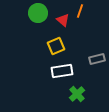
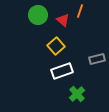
green circle: moved 2 px down
yellow square: rotated 18 degrees counterclockwise
white rectangle: rotated 10 degrees counterclockwise
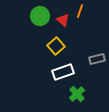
green circle: moved 2 px right, 1 px down
white rectangle: moved 1 px right, 1 px down
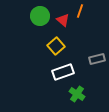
green cross: rotated 14 degrees counterclockwise
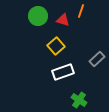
orange line: moved 1 px right
green circle: moved 2 px left
red triangle: rotated 24 degrees counterclockwise
gray rectangle: rotated 28 degrees counterclockwise
green cross: moved 2 px right, 6 px down
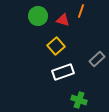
green cross: rotated 14 degrees counterclockwise
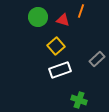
green circle: moved 1 px down
white rectangle: moved 3 px left, 2 px up
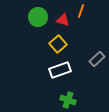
yellow square: moved 2 px right, 2 px up
green cross: moved 11 px left
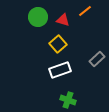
orange line: moved 4 px right; rotated 32 degrees clockwise
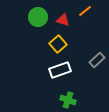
gray rectangle: moved 1 px down
